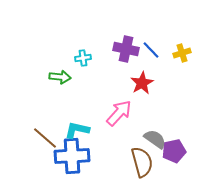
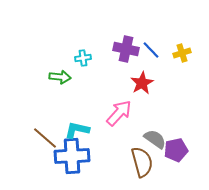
purple pentagon: moved 2 px right, 1 px up
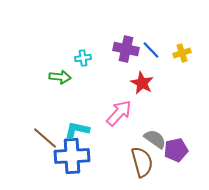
red star: rotated 15 degrees counterclockwise
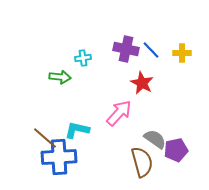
yellow cross: rotated 18 degrees clockwise
blue cross: moved 13 px left, 1 px down
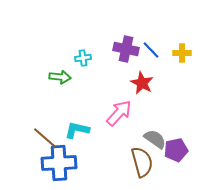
blue cross: moved 6 px down
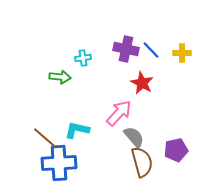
gray semicircle: moved 21 px left, 2 px up; rotated 15 degrees clockwise
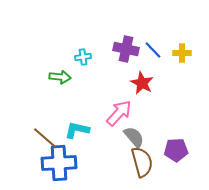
blue line: moved 2 px right
cyan cross: moved 1 px up
purple pentagon: rotated 10 degrees clockwise
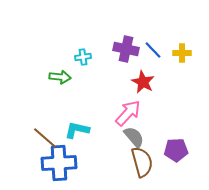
red star: moved 1 px right, 1 px up
pink arrow: moved 9 px right
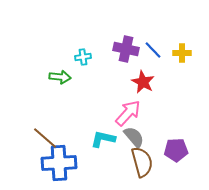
cyan L-shape: moved 26 px right, 9 px down
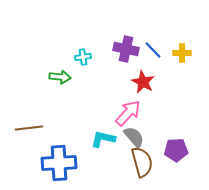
brown line: moved 16 px left, 10 px up; rotated 48 degrees counterclockwise
